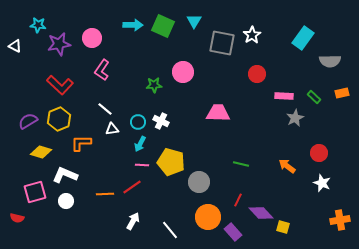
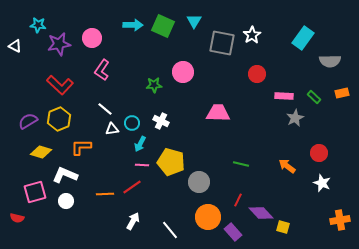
cyan circle at (138, 122): moved 6 px left, 1 px down
orange L-shape at (81, 143): moved 4 px down
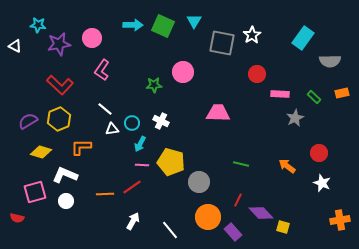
pink rectangle at (284, 96): moved 4 px left, 2 px up
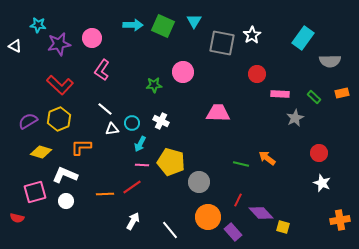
orange arrow at (287, 166): moved 20 px left, 8 px up
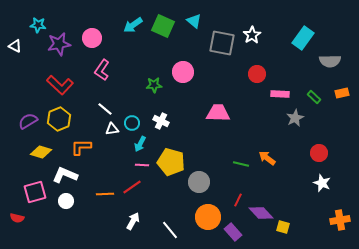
cyan triangle at (194, 21): rotated 21 degrees counterclockwise
cyan arrow at (133, 25): rotated 144 degrees clockwise
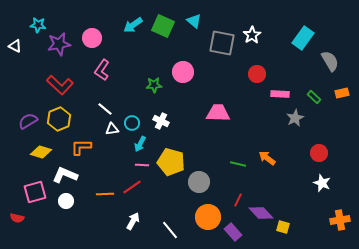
gray semicircle at (330, 61): rotated 120 degrees counterclockwise
green line at (241, 164): moved 3 px left
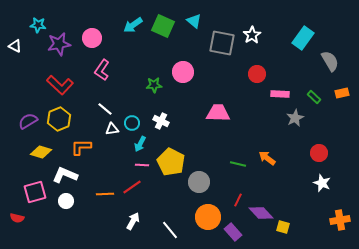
yellow pentagon at (171, 162): rotated 12 degrees clockwise
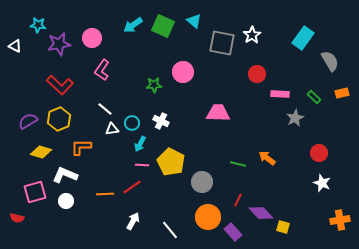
gray circle at (199, 182): moved 3 px right
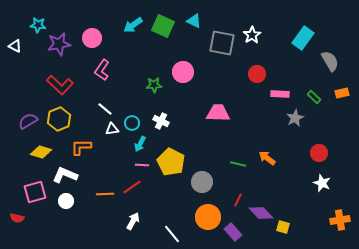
cyan triangle at (194, 21): rotated 14 degrees counterclockwise
white line at (170, 230): moved 2 px right, 4 px down
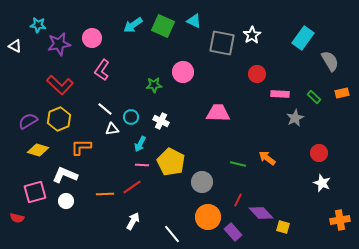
cyan circle at (132, 123): moved 1 px left, 6 px up
yellow diamond at (41, 152): moved 3 px left, 2 px up
